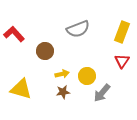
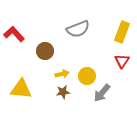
yellow triangle: rotated 10 degrees counterclockwise
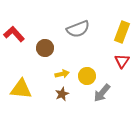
brown circle: moved 3 px up
brown star: moved 1 px left, 2 px down; rotated 16 degrees counterclockwise
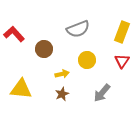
brown circle: moved 1 px left, 1 px down
yellow circle: moved 16 px up
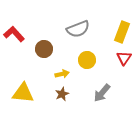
red triangle: moved 2 px right, 3 px up
yellow triangle: moved 2 px right, 4 px down
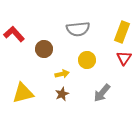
gray semicircle: rotated 15 degrees clockwise
yellow triangle: rotated 20 degrees counterclockwise
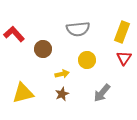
brown circle: moved 1 px left
